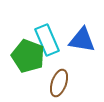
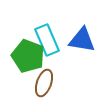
brown ellipse: moved 15 px left
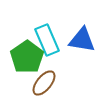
green pentagon: moved 1 px left, 1 px down; rotated 16 degrees clockwise
brown ellipse: rotated 20 degrees clockwise
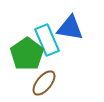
blue triangle: moved 12 px left, 12 px up
green pentagon: moved 3 px up
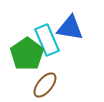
brown ellipse: moved 1 px right, 2 px down
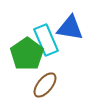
cyan rectangle: moved 1 px left
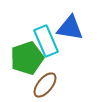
cyan rectangle: moved 1 px down
green pentagon: moved 4 px down; rotated 16 degrees clockwise
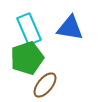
cyan rectangle: moved 17 px left, 12 px up
